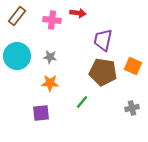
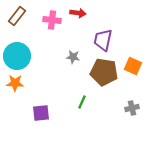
gray star: moved 23 px right
brown pentagon: moved 1 px right
orange star: moved 35 px left
green line: rotated 16 degrees counterclockwise
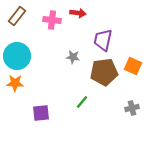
brown pentagon: rotated 16 degrees counterclockwise
green line: rotated 16 degrees clockwise
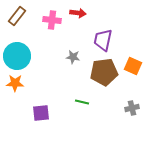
green line: rotated 64 degrees clockwise
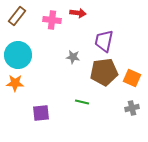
purple trapezoid: moved 1 px right, 1 px down
cyan circle: moved 1 px right, 1 px up
orange square: moved 1 px left, 12 px down
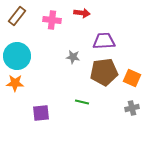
red arrow: moved 4 px right
purple trapezoid: rotated 75 degrees clockwise
cyan circle: moved 1 px left, 1 px down
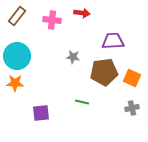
purple trapezoid: moved 9 px right
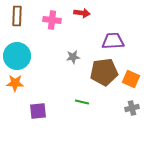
brown rectangle: rotated 36 degrees counterclockwise
gray star: rotated 16 degrees counterclockwise
orange square: moved 1 px left, 1 px down
purple square: moved 3 px left, 2 px up
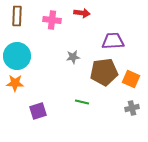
purple square: rotated 12 degrees counterclockwise
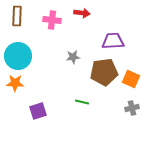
cyan circle: moved 1 px right
